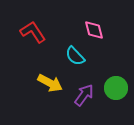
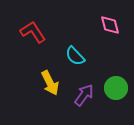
pink diamond: moved 16 px right, 5 px up
yellow arrow: rotated 35 degrees clockwise
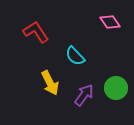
pink diamond: moved 3 px up; rotated 20 degrees counterclockwise
red L-shape: moved 3 px right
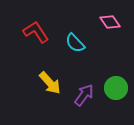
cyan semicircle: moved 13 px up
yellow arrow: rotated 15 degrees counterclockwise
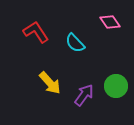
green circle: moved 2 px up
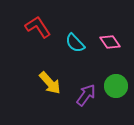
pink diamond: moved 20 px down
red L-shape: moved 2 px right, 5 px up
purple arrow: moved 2 px right
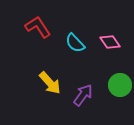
green circle: moved 4 px right, 1 px up
purple arrow: moved 3 px left
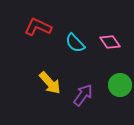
red L-shape: rotated 32 degrees counterclockwise
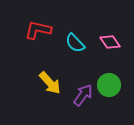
red L-shape: moved 3 px down; rotated 12 degrees counterclockwise
green circle: moved 11 px left
